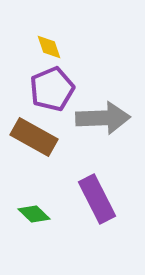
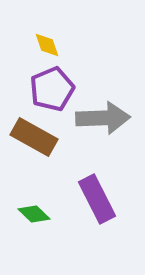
yellow diamond: moved 2 px left, 2 px up
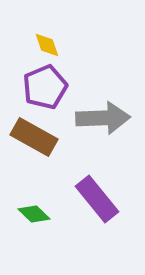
purple pentagon: moved 7 px left, 2 px up
purple rectangle: rotated 12 degrees counterclockwise
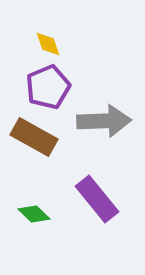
yellow diamond: moved 1 px right, 1 px up
purple pentagon: moved 3 px right
gray arrow: moved 1 px right, 3 px down
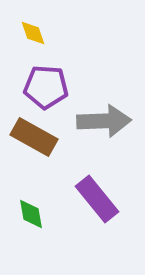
yellow diamond: moved 15 px left, 11 px up
purple pentagon: moved 2 px left; rotated 27 degrees clockwise
green diamond: moved 3 px left; rotated 36 degrees clockwise
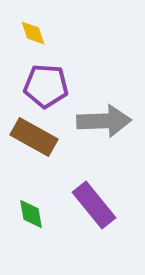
purple pentagon: moved 1 px up
purple rectangle: moved 3 px left, 6 px down
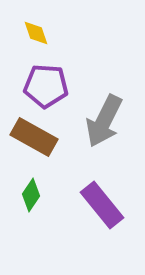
yellow diamond: moved 3 px right
gray arrow: rotated 118 degrees clockwise
purple rectangle: moved 8 px right
green diamond: moved 19 px up; rotated 44 degrees clockwise
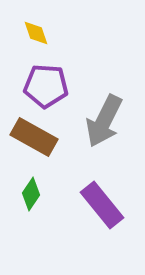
green diamond: moved 1 px up
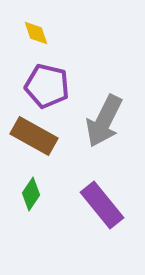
purple pentagon: moved 1 px right; rotated 9 degrees clockwise
brown rectangle: moved 1 px up
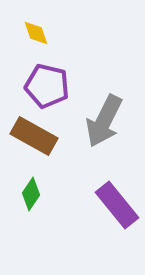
purple rectangle: moved 15 px right
